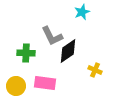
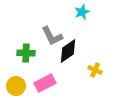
pink rectangle: rotated 35 degrees counterclockwise
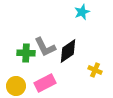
gray L-shape: moved 7 px left, 11 px down
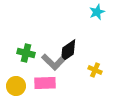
cyan star: moved 15 px right
gray L-shape: moved 8 px right, 15 px down; rotated 20 degrees counterclockwise
green cross: rotated 12 degrees clockwise
pink rectangle: rotated 25 degrees clockwise
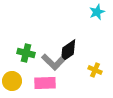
yellow circle: moved 4 px left, 5 px up
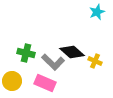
black diamond: moved 4 px right, 1 px down; rotated 75 degrees clockwise
yellow cross: moved 9 px up
pink rectangle: rotated 25 degrees clockwise
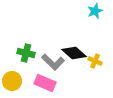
cyan star: moved 2 px left, 1 px up
black diamond: moved 2 px right, 1 px down
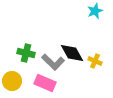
black diamond: moved 2 px left; rotated 20 degrees clockwise
